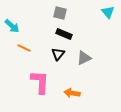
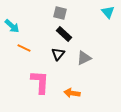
black rectangle: rotated 21 degrees clockwise
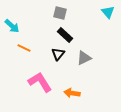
black rectangle: moved 1 px right, 1 px down
pink L-shape: rotated 35 degrees counterclockwise
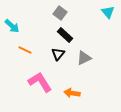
gray square: rotated 24 degrees clockwise
orange line: moved 1 px right, 2 px down
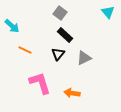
pink L-shape: moved 1 px down; rotated 15 degrees clockwise
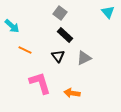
black triangle: moved 2 px down; rotated 16 degrees counterclockwise
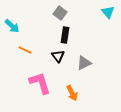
black rectangle: rotated 56 degrees clockwise
gray triangle: moved 5 px down
orange arrow: rotated 126 degrees counterclockwise
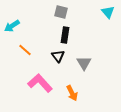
gray square: moved 1 px right, 1 px up; rotated 24 degrees counterclockwise
cyan arrow: rotated 105 degrees clockwise
orange line: rotated 16 degrees clockwise
gray triangle: rotated 35 degrees counterclockwise
pink L-shape: rotated 25 degrees counterclockwise
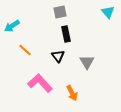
gray square: moved 1 px left; rotated 24 degrees counterclockwise
black rectangle: moved 1 px right, 1 px up; rotated 21 degrees counterclockwise
gray triangle: moved 3 px right, 1 px up
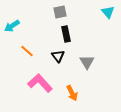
orange line: moved 2 px right, 1 px down
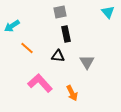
orange line: moved 3 px up
black triangle: rotated 48 degrees counterclockwise
